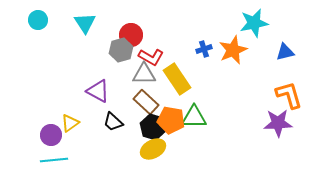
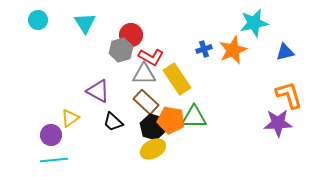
yellow triangle: moved 5 px up
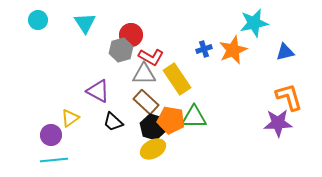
orange L-shape: moved 2 px down
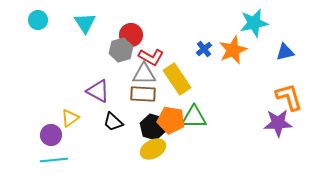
blue cross: rotated 21 degrees counterclockwise
brown rectangle: moved 3 px left, 8 px up; rotated 40 degrees counterclockwise
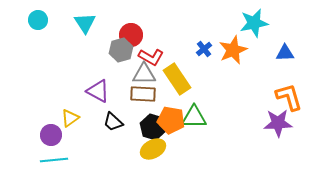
blue triangle: moved 1 px down; rotated 12 degrees clockwise
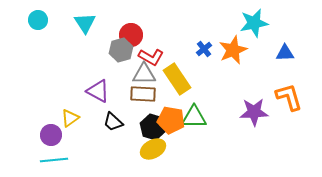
purple star: moved 24 px left, 11 px up
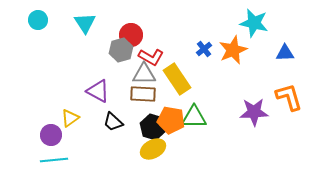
cyan star: rotated 24 degrees clockwise
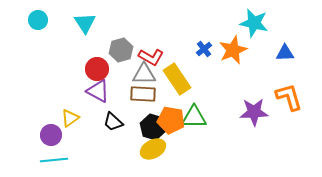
red circle: moved 34 px left, 34 px down
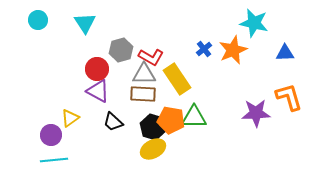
purple star: moved 2 px right, 1 px down
